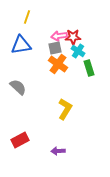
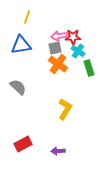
red rectangle: moved 3 px right, 4 px down
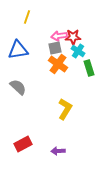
blue triangle: moved 3 px left, 5 px down
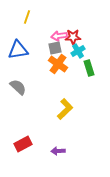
cyan cross: rotated 24 degrees clockwise
yellow L-shape: rotated 15 degrees clockwise
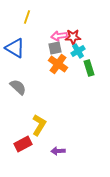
blue triangle: moved 3 px left, 2 px up; rotated 40 degrees clockwise
yellow L-shape: moved 26 px left, 16 px down; rotated 15 degrees counterclockwise
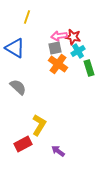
red star: rotated 14 degrees clockwise
purple arrow: rotated 40 degrees clockwise
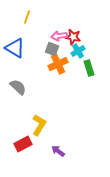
gray square: moved 3 px left, 1 px down; rotated 32 degrees clockwise
orange cross: rotated 30 degrees clockwise
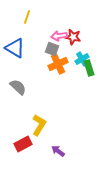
cyan cross: moved 4 px right, 8 px down
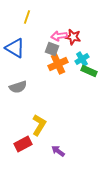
green rectangle: moved 3 px down; rotated 49 degrees counterclockwise
gray semicircle: rotated 120 degrees clockwise
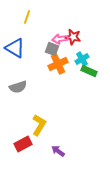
pink arrow: moved 1 px right, 3 px down
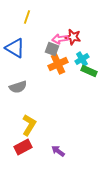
yellow L-shape: moved 10 px left
red rectangle: moved 3 px down
